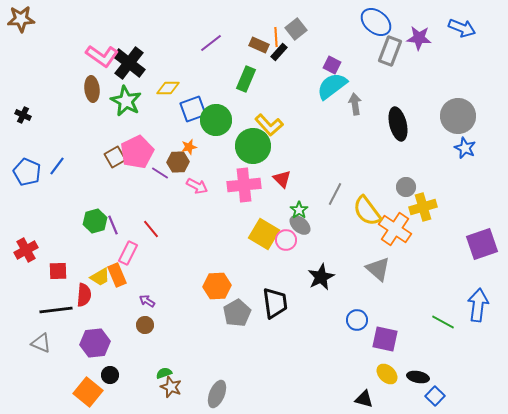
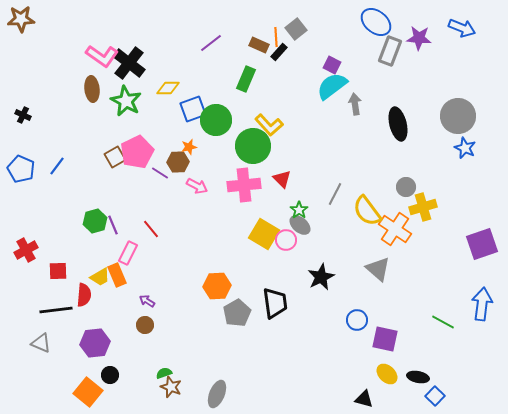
blue pentagon at (27, 172): moved 6 px left, 3 px up
blue arrow at (478, 305): moved 4 px right, 1 px up
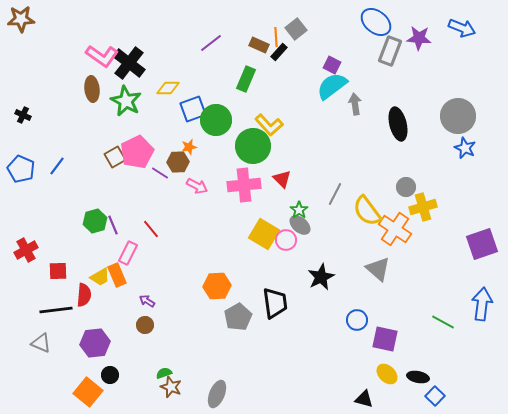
gray pentagon at (237, 313): moved 1 px right, 4 px down
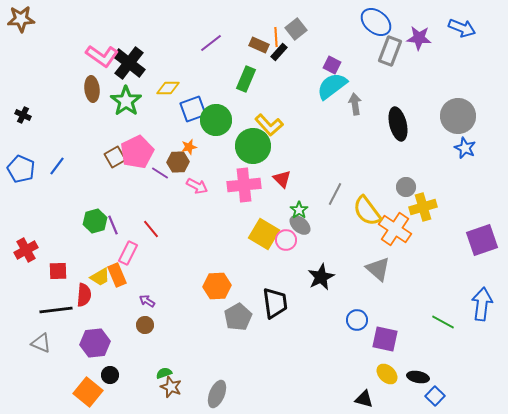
green star at (126, 101): rotated 8 degrees clockwise
purple square at (482, 244): moved 4 px up
